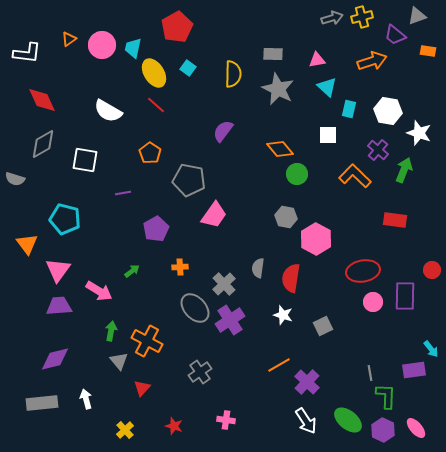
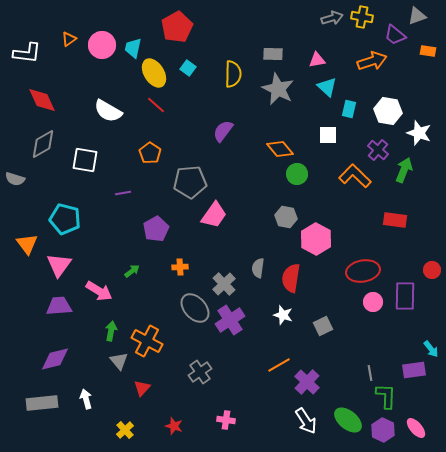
yellow cross at (362, 17): rotated 25 degrees clockwise
gray pentagon at (189, 180): moved 1 px right, 2 px down; rotated 16 degrees counterclockwise
pink triangle at (58, 270): moved 1 px right, 5 px up
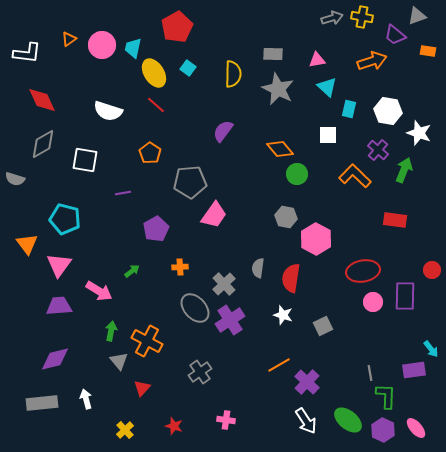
white semicircle at (108, 111): rotated 12 degrees counterclockwise
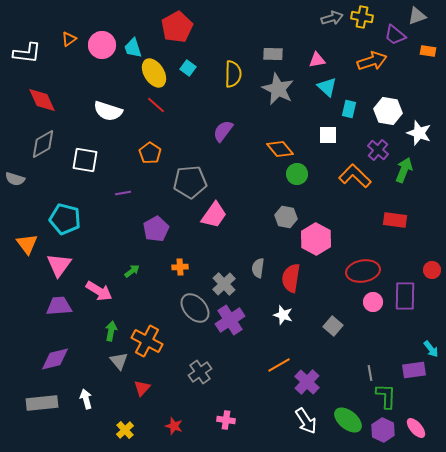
cyan trapezoid at (133, 48): rotated 30 degrees counterclockwise
gray square at (323, 326): moved 10 px right; rotated 24 degrees counterclockwise
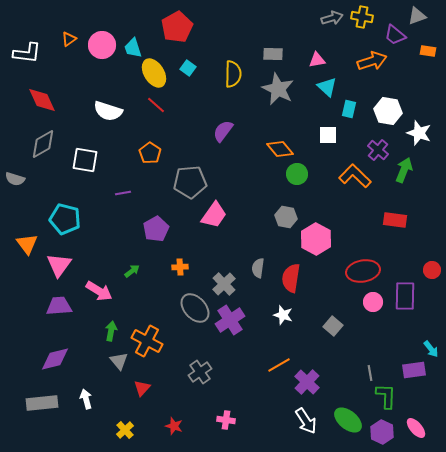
purple hexagon at (383, 430): moved 1 px left, 2 px down
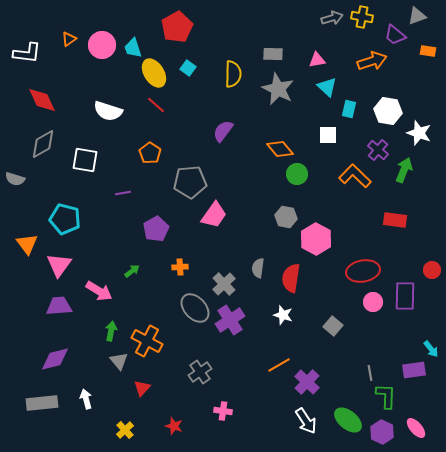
pink cross at (226, 420): moved 3 px left, 9 px up
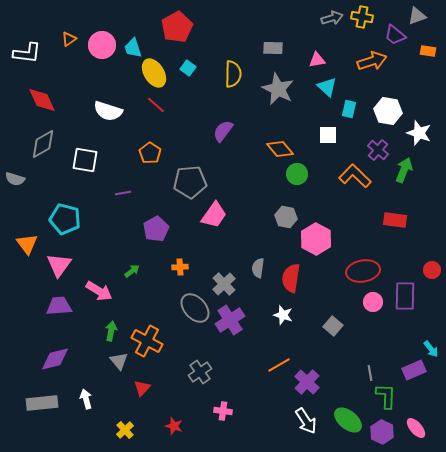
gray rectangle at (273, 54): moved 6 px up
purple rectangle at (414, 370): rotated 15 degrees counterclockwise
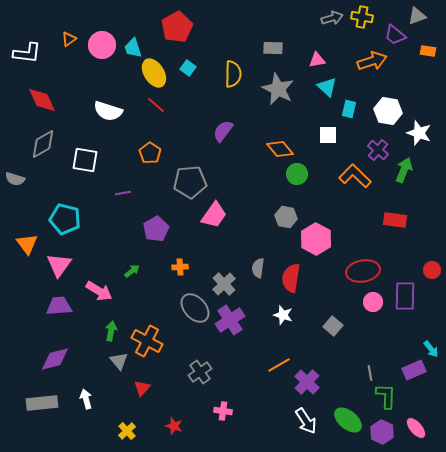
yellow cross at (125, 430): moved 2 px right, 1 px down
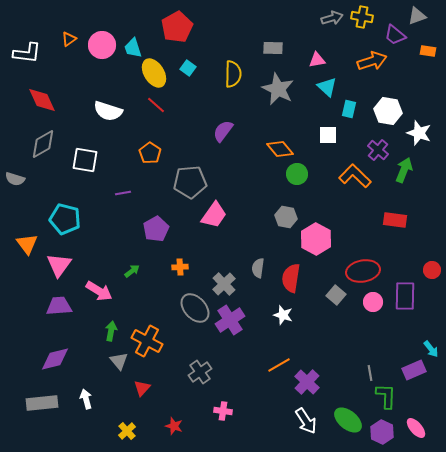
gray square at (333, 326): moved 3 px right, 31 px up
